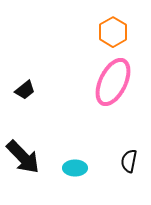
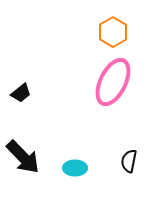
black trapezoid: moved 4 px left, 3 px down
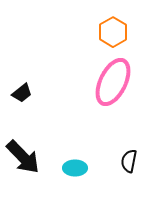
black trapezoid: moved 1 px right
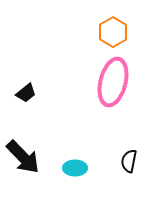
pink ellipse: rotated 12 degrees counterclockwise
black trapezoid: moved 4 px right
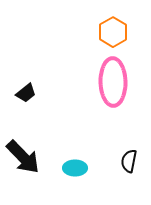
pink ellipse: rotated 15 degrees counterclockwise
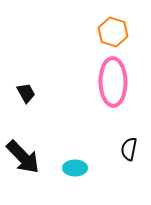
orange hexagon: rotated 12 degrees counterclockwise
black trapezoid: rotated 80 degrees counterclockwise
black semicircle: moved 12 px up
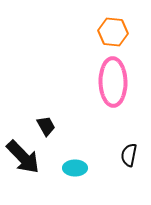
orange hexagon: rotated 12 degrees counterclockwise
black trapezoid: moved 20 px right, 33 px down
black semicircle: moved 6 px down
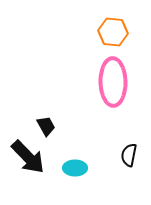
black arrow: moved 5 px right
